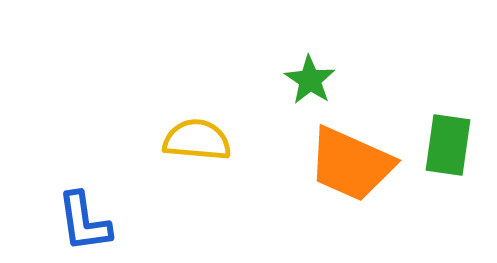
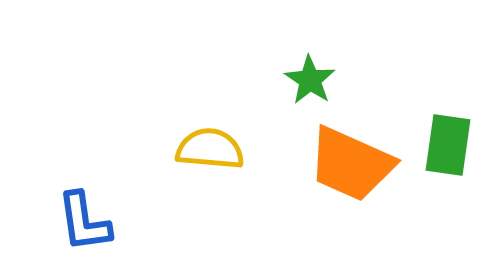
yellow semicircle: moved 13 px right, 9 px down
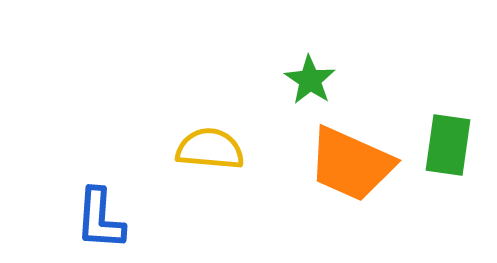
blue L-shape: moved 16 px right, 3 px up; rotated 12 degrees clockwise
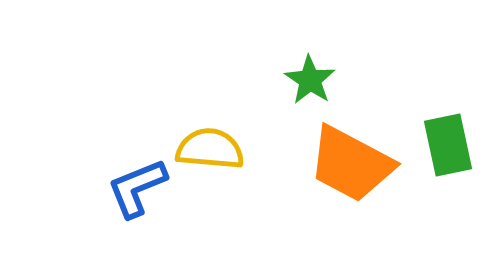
green rectangle: rotated 20 degrees counterclockwise
orange trapezoid: rotated 4 degrees clockwise
blue L-shape: moved 37 px right, 31 px up; rotated 64 degrees clockwise
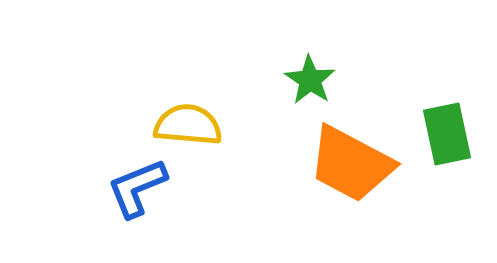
green rectangle: moved 1 px left, 11 px up
yellow semicircle: moved 22 px left, 24 px up
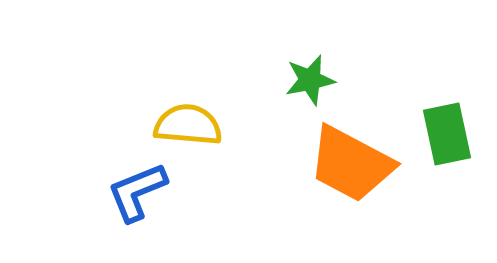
green star: rotated 27 degrees clockwise
blue L-shape: moved 4 px down
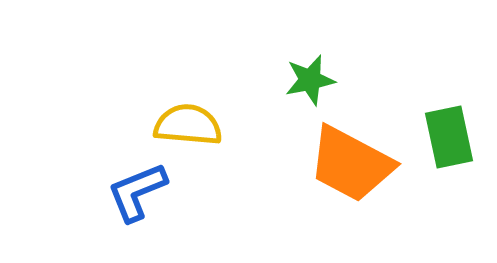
green rectangle: moved 2 px right, 3 px down
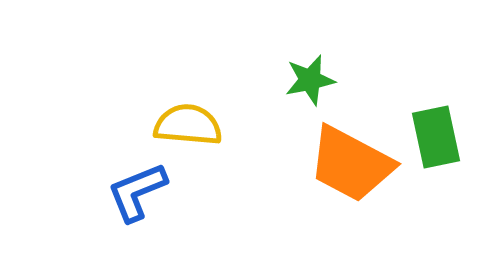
green rectangle: moved 13 px left
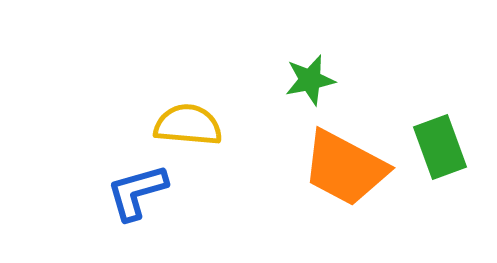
green rectangle: moved 4 px right, 10 px down; rotated 8 degrees counterclockwise
orange trapezoid: moved 6 px left, 4 px down
blue L-shape: rotated 6 degrees clockwise
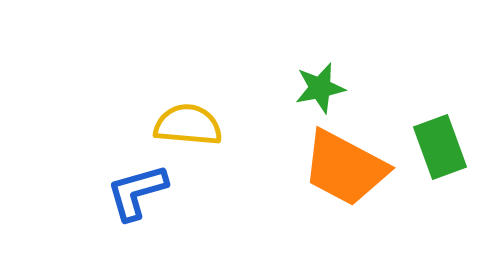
green star: moved 10 px right, 8 px down
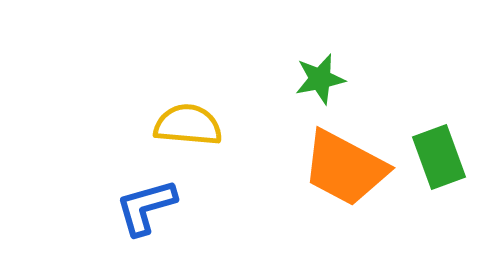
green star: moved 9 px up
green rectangle: moved 1 px left, 10 px down
blue L-shape: moved 9 px right, 15 px down
